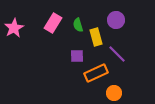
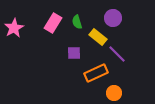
purple circle: moved 3 px left, 2 px up
green semicircle: moved 1 px left, 3 px up
yellow rectangle: moved 2 px right; rotated 36 degrees counterclockwise
purple square: moved 3 px left, 3 px up
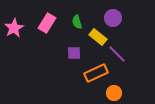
pink rectangle: moved 6 px left
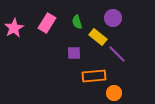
orange rectangle: moved 2 px left, 3 px down; rotated 20 degrees clockwise
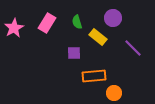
purple line: moved 16 px right, 6 px up
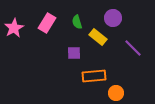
orange circle: moved 2 px right
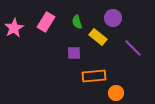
pink rectangle: moved 1 px left, 1 px up
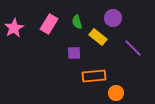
pink rectangle: moved 3 px right, 2 px down
